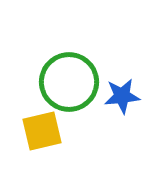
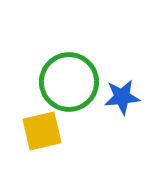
blue star: moved 1 px down
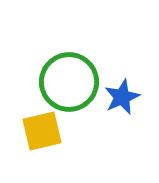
blue star: rotated 18 degrees counterclockwise
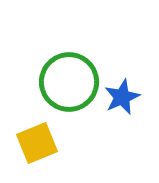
yellow square: moved 5 px left, 12 px down; rotated 9 degrees counterclockwise
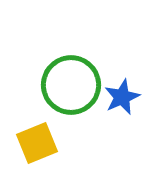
green circle: moved 2 px right, 3 px down
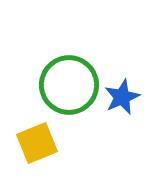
green circle: moved 2 px left
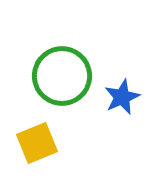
green circle: moved 7 px left, 9 px up
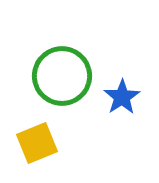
blue star: rotated 9 degrees counterclockwise
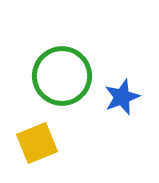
blue star: rotated 12 degrees clockwise
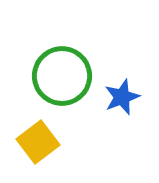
yellow square: moved 1 px right, 1 px up; rotated 15 degrees counterclockwise
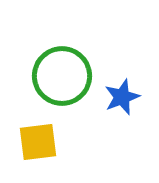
yellow square: rotated 30 degrees clockwise
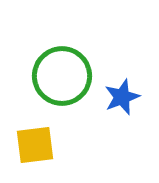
yellow square: moved 3 px left, 3 px down
